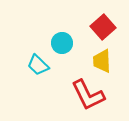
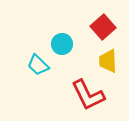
cyan circle: moved 1 px down
yellow trapezoid: moved 6 px right
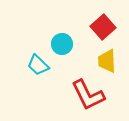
yellow trapezoid: moved 1 px left
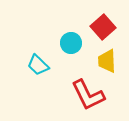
cyan circle: moved 9 px right, 1 px up
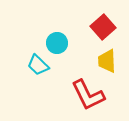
cyan circle: moved 14 px left
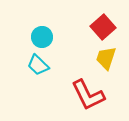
cyan circle: moved 15 px left, 6 px up
yellow trapezoid: moved 1 px left, 3 px up; rotated 20 degrees clockwise
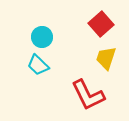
red square: moved 2 px left, 3 px up
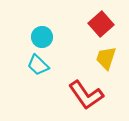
red L-shape: moved 2 px left; rotated 9 degrees counterclockwise
